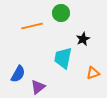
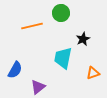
blue semicircle: moved 3 px left, 4 px up
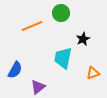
orange line: rotated 10 degrees counterclockwise
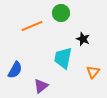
black star: rotated 24 degrees counterclockwise
orange triangle: moved 1 px up; rotated 32 degrees counterclockwise
purple triangle: moved 3 px right, 1 px up
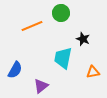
orange triangle: rotated 40 degrees clockwise
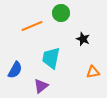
cyan trapezoid: moved 12 px left
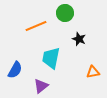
green circle: moved 4 px right
orange line: moved 4 px right
black star: moved 4 px left
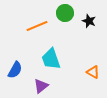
orange line: moved 1 px right
black star: moved 10 px right, 18 px up
cyan trapezoid: moved 1 px down; rotated 30 degrees counterclockwise
orange triangle: rotated 40 degrees clockwise
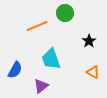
black star: moved 20 px down; rotated 16 degrees clockwise
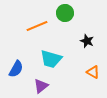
black star: moved 2 px left; rotated 16 degrees counterclockwise
cyan trapezoid: rotated 55 degrees counterclockwise
blue semicircle: moved 1 px right, 1 px up
